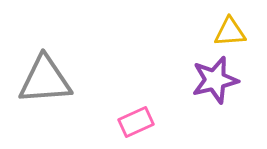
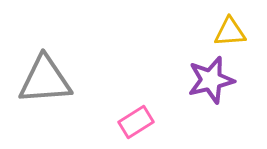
purple star: moved 4 px left
pink rectangle: rotated 8 degrees counterclockwise
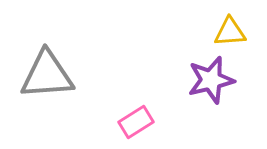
gray triangle: moved 2 px right, 5 px up
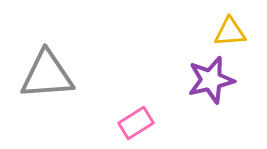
pink rectangle: moved 1 px down
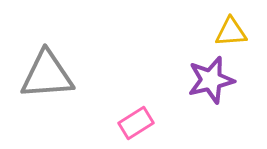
yellow triangle: moved 1 px right
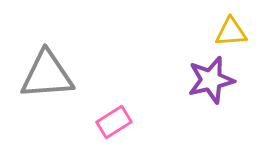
pink rectangle: moved 22 px left, 1 px up
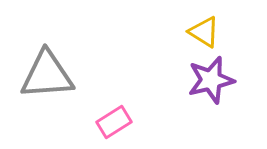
yellow triangle: moved 27 px left; rotated 36 degrees clockwise
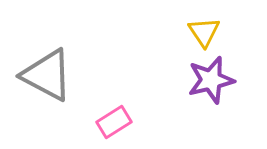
yellow triangle: rotated 24 degrees clockwise
gray triangle: rotated 32 degrees clockwise
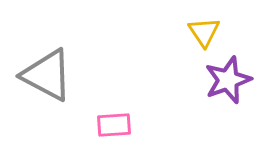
purple star: moved 17 px right; rotated 6 degrees counterclockwise
pink rectangle: moved 3 px down; rotated 28 degrees clockwise
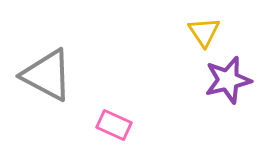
purple star: rotated 6 degrees clockwise
pink rectangle: rotated 28 degrees clockwise
